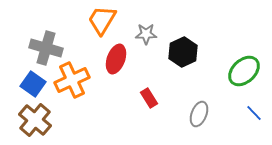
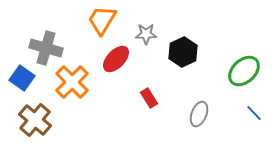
red ellipse: rotated 24 degrees clockwise
orange cross: moved 2 px down; rotated 20 degrees counterclockwise
blue square: moved 11 px left, 6 px up
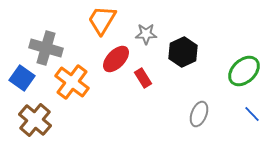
orange cross: rotated 8 degrees counterclockwise
red rectangle: moved 6 px left, 20 px up
blue line: moved 2 px left, 1 px down
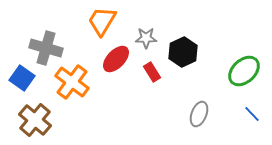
orange trapezoid: moved 1 px down
gray star: moved 4 px down
red rectangle: moved 9 px right, 6 px up
